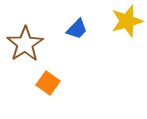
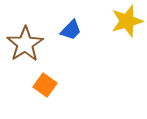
blue trapezoid: moved 6 px left, 1 px down
orange square: moved 3 px left, 2 px down
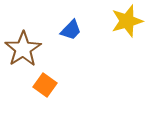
brown star: moved 2 px left, 5 px down
